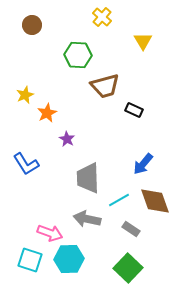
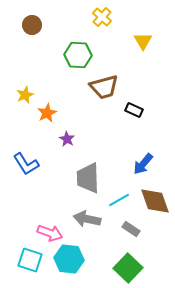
brown trapezoid: moved 1 px left, 1 px down
cyan hexagon: rotated 8 degrees clockwise
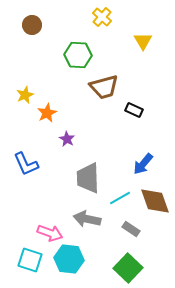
blue L-shape: rotated 8 degrees clockwise
cyan line: moved 1 px right, 2 px up
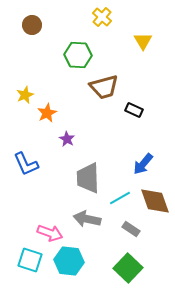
cyan hexagon: moved 2 px down
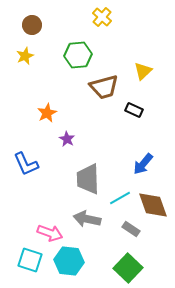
yellow triangle: moved 30 px down; rotated 18 degrees clockwise
green hexagon: rotated 8 degrees counterclockwise
yellow star: moved 39 px up
gray trapezoid: moved 1 px down
brown diamond: moved 2 px left, 4 px down
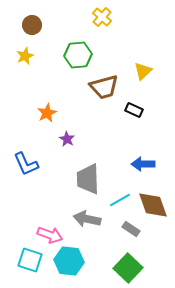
blue arrow: rotated 50 degrees clockwise
cyan line: moved 2 px down
pink arrow: moved 2 px down
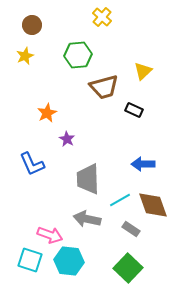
blue L-shape: moved 6 px right
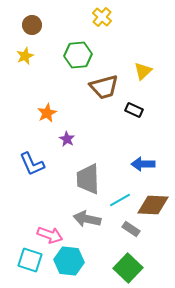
brown diamond: rotated 68 degrees counterclockwise
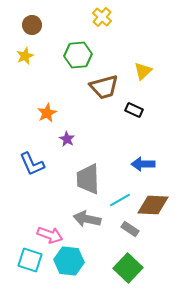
gray rectangle: moved 1 px left
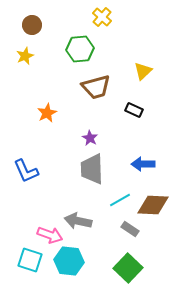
green hexagon: moved 2 px right, 6 px up
brown trapezoid: moved 8 px left
purple star: moved 23 px right, 1 px up
blue L-shape: moved 6 px left, 7 px down
gray trapezoid: moved 4 px right, 10 px up
gray arrow: moved 9 px left, 2 px down
